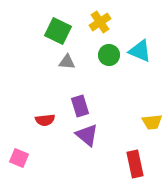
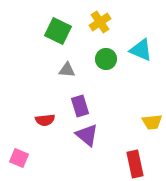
cyan triangle: moved 1 px right, 1 px up
green circle: moved 3 px left, 4 px down
gray triangle: moved 8 px down
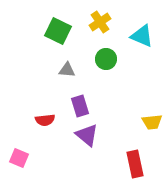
cyan triangle: moved 1 px right, 14 px up
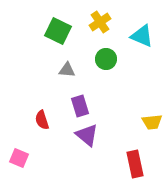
red semicircle: moved 3 px left; rotated 78 degrees clockwise
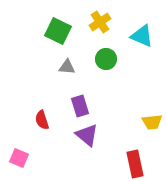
gray triangle: moved 3 px up
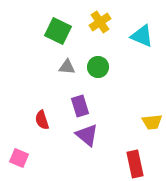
green circle: moved 8 px left, 8 px down
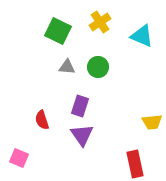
purple rectangle: rotated 35 degrees clockwise
purple triangle: moved 5 px left; rotated 15 degrees clockwise
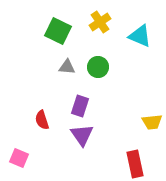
cyan triangle: moved 2 px left
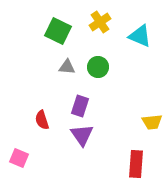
red rectangle: moved 1 px right; rotated 16 degrees clockwise
